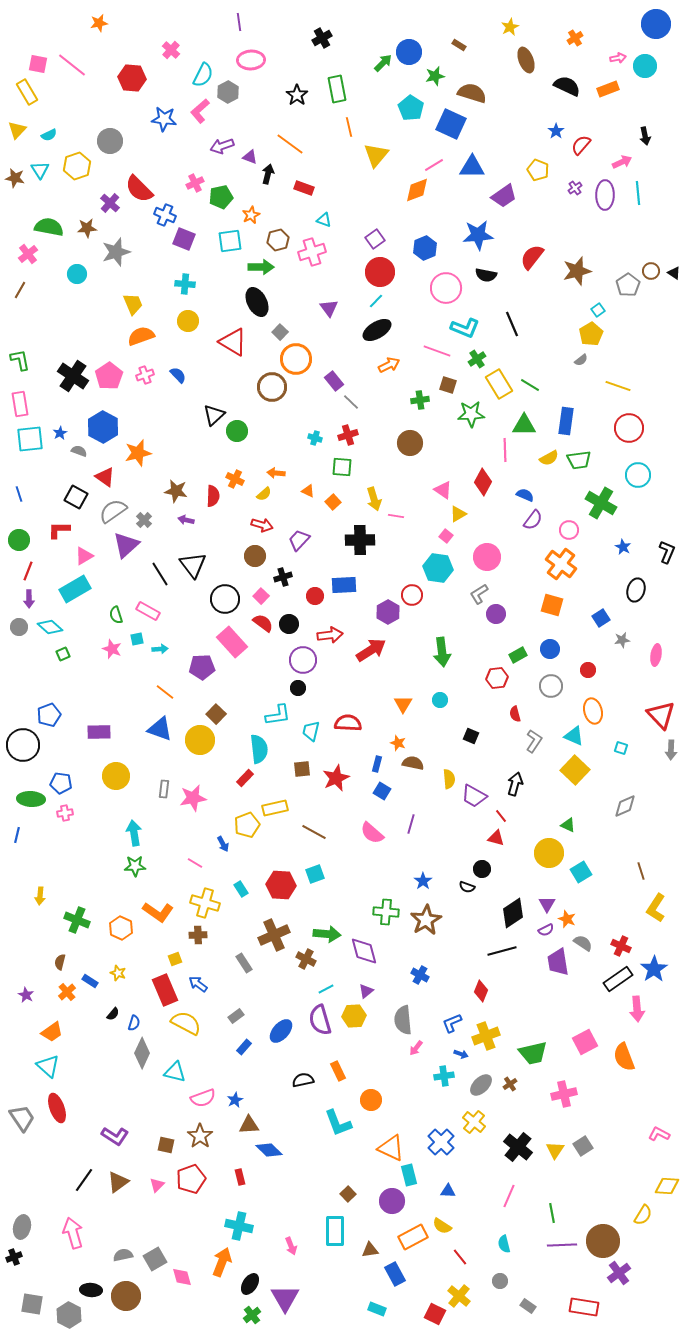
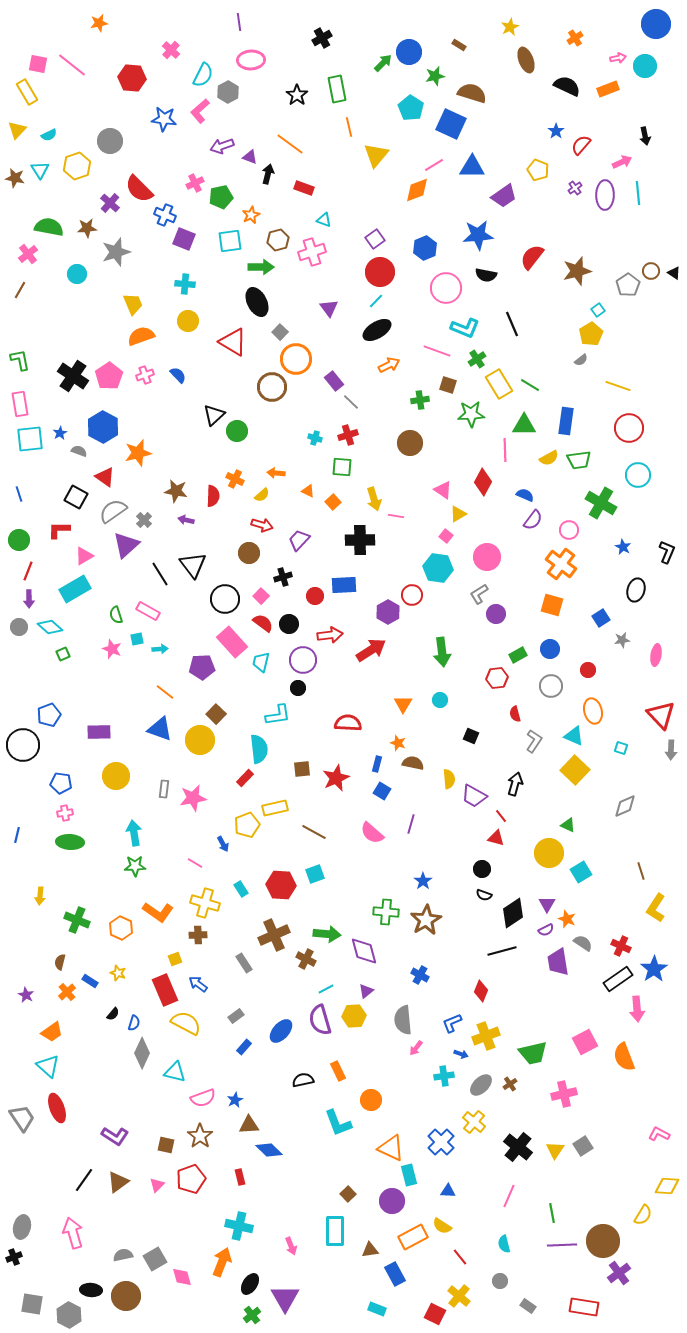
yellow semicircle at (264, 494): moved 2 px left, 1 px down
brown circle at (255, 556): moved 6 px left, 3 px up
cyan trapezoid at (311, 731): moved 50 px left, 69 px up
green ellipse at (31, 799): moved 39 px right, 43 px down
black semicircle at (467, 887): moved 17 px right, 8 px down
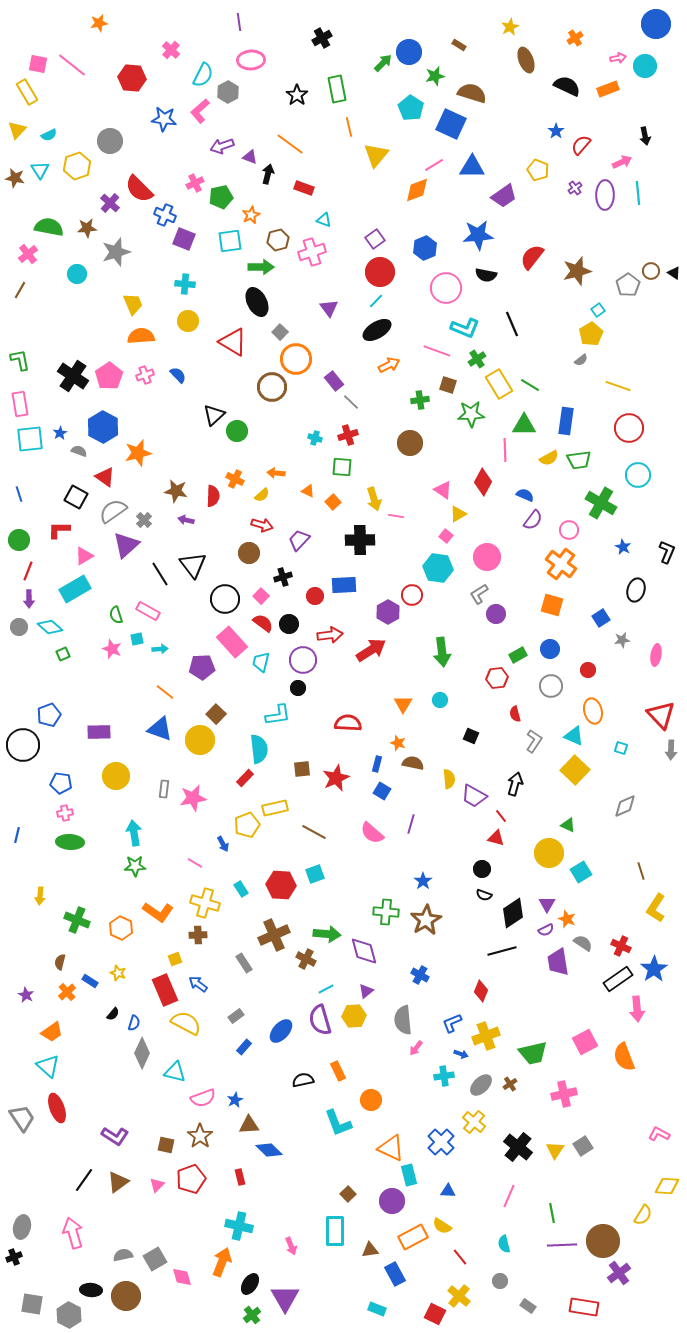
orange semicircle at (141, 336): rotated 16 degrees clockwise
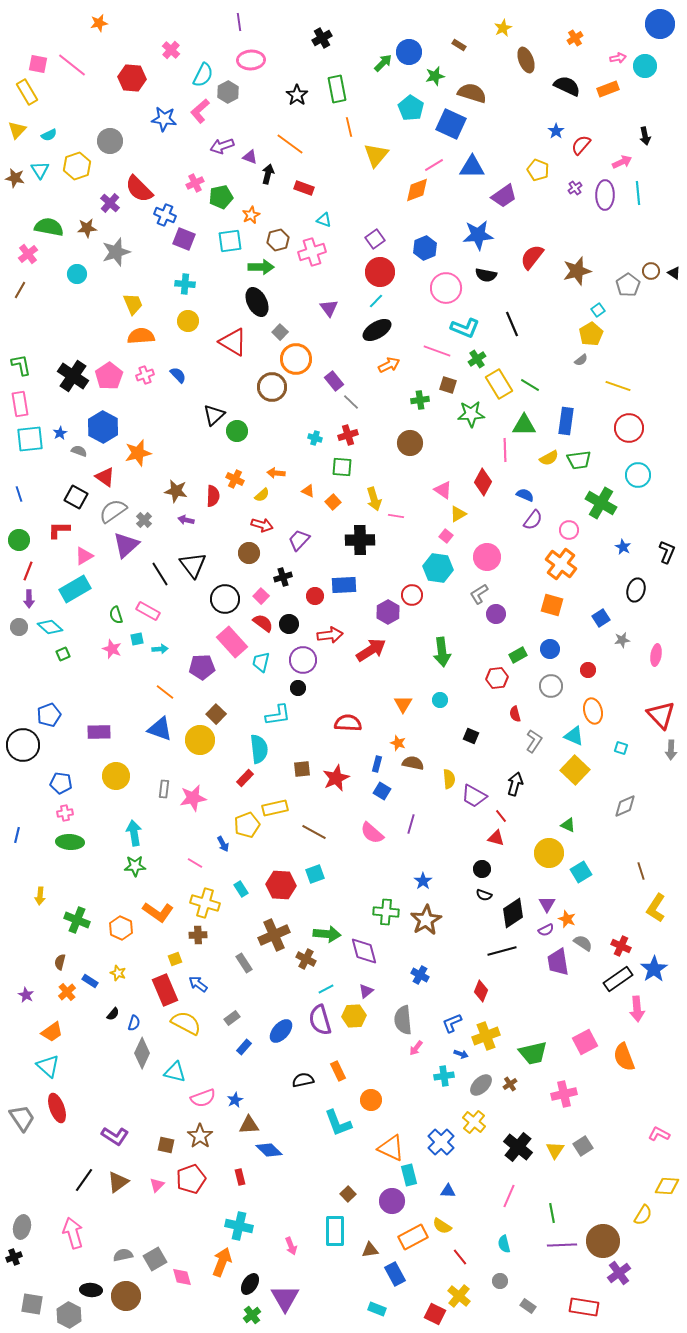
blue circle at (656, 24): moved 4 px right
yellow star at (510, 27): moved 7 px left, 1 px down
green L-shape at (20, 360): moved 1 px right, 5 px down
gray rectangle at (236, 1016): moved 4 px left, 2 px down
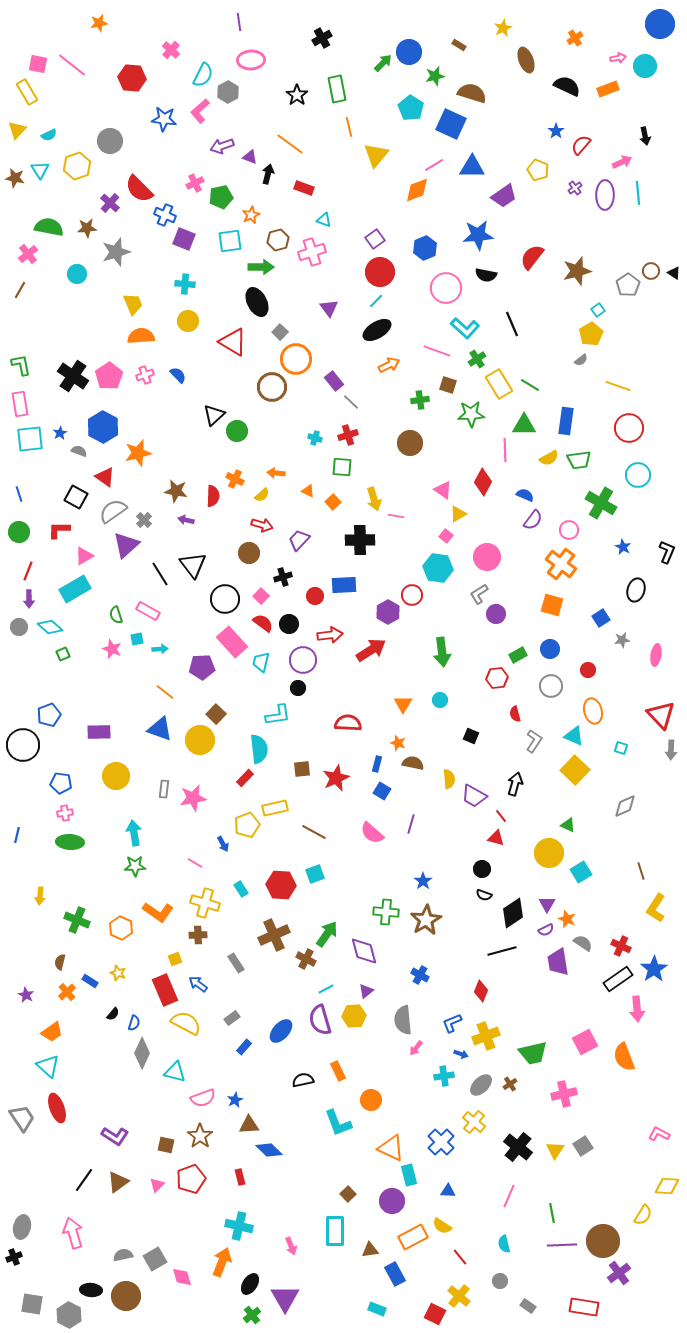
cyan L-shape at (465, 328): rotated 20 degrees clockwise
green circle at (19, 540): moved 8 px up
green arrow at (327, 934): rotated 60 degrees counterclockwise
gray rectangle at (244, 963): moved 8 px left
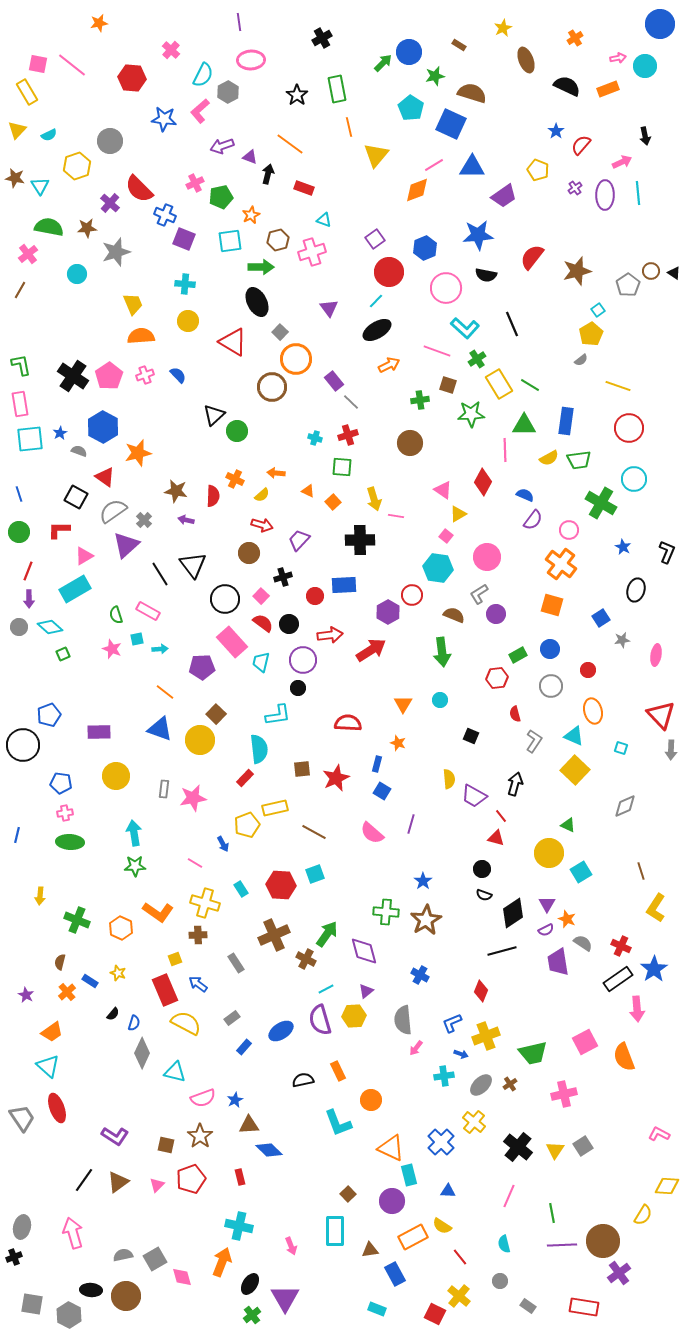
cyan triangle at (40, 170): moved 16 px down
red circle at (380, 272): moved 9 px right
cyan circle at (638, 475): moved 4 px left, 4 px down
brown semicircle at (413, 763): moved 41 px right, 148 px up; rotated 10 degrees clockwise
blue ellipse at (281, 1031): rotated 15 degrees clockwise
